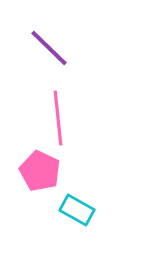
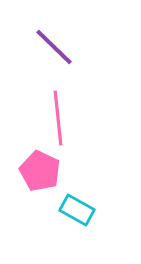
purple line: moved 5 px right, 1 px up
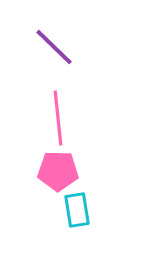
pink pentagon: moved 18 px right; rotated 24 degrees counterclockwise
cyan rectangle: rotated 52 degrees clockwise
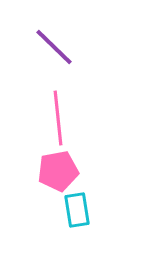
pink pentagon: rotated 12 degrees counterclockwise
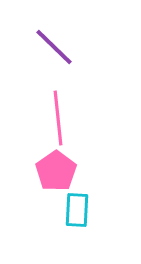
pink pentagon: moved 2 px left; rotated 24 degrees counterclockwise
cyan rectangle: rotated 12 degrees clockwise
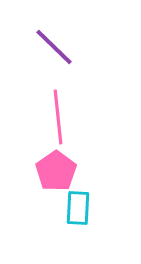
pink line: moved 1 px up
cyan rectangle: moved 1 px right, 2 px up
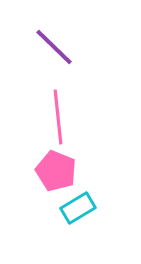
pink pentagon: rotated 15 degrees counterclockwise
cyan rectangle: rotated 56 degrees clockwise
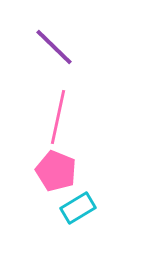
pink line: rotated 18 degrees clockwise
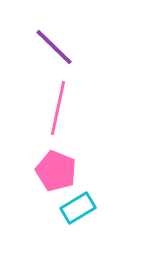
pink line: moved 9 px up
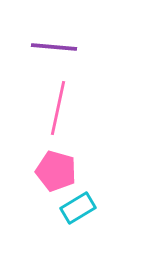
purple line: rotated 39 degrees counterclockwise
pink pentagon: rotated 6 degrees counterclockwise
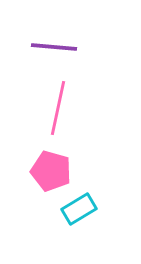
pink pentagon: moved 5 px left
cyan rectangle: moved 1 px right, 1 px down
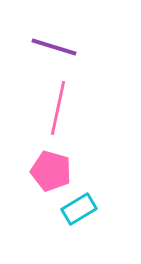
purple line: rotated 12 degrees clockwise
